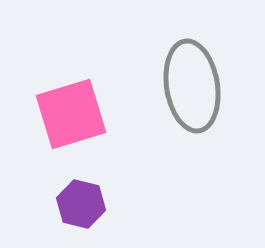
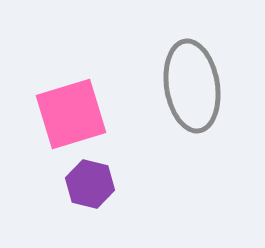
purple hexagon: moved 9 px right, 20 px up
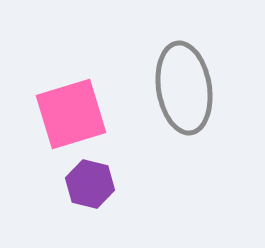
gray ellipse: moved 8 px left, 2 px down
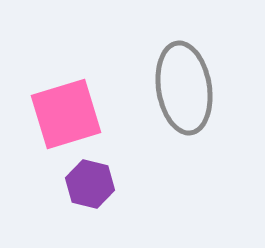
pink square: moved 5 px left
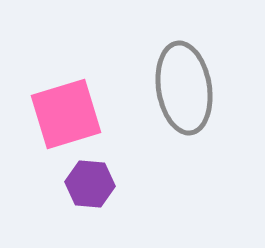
purple hexagon: rotated 9 degrees counterclockwise
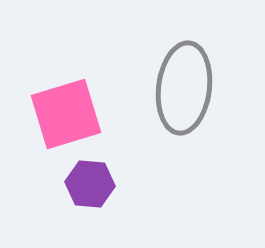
gray ellipse: rotated 16 degrees clockwise
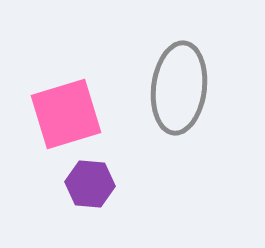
gray ellipse: moved 5 px left
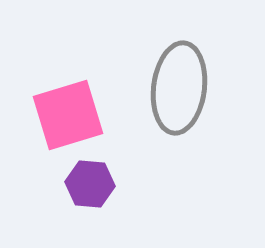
pink square: moved 2 px right, 1 px down
